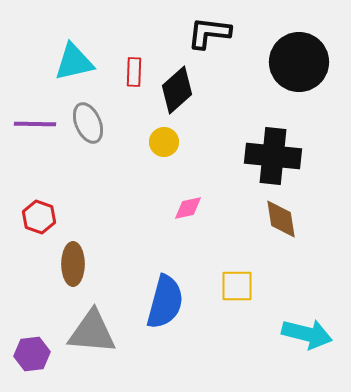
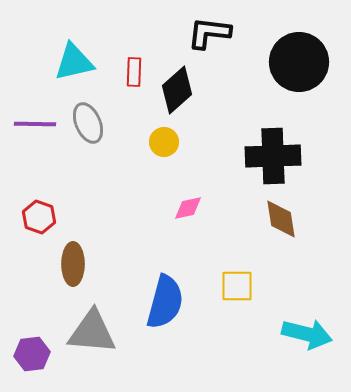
black cross: rotated 8 degrees counterclockwise
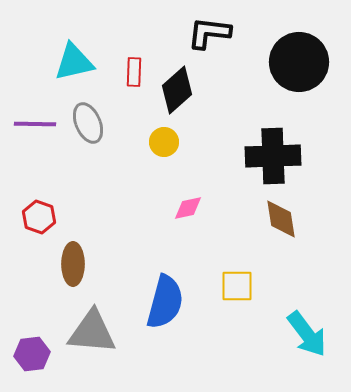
cyan arrow: rotated 39 degrees clockwise
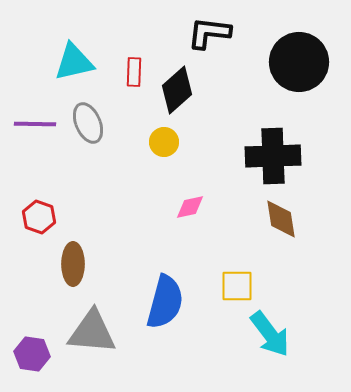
pink diamond: moved 2 px right, 1 px up
cyan arrow: moved 37 px left
purple hexagon: rotated 16 degrees clockwise
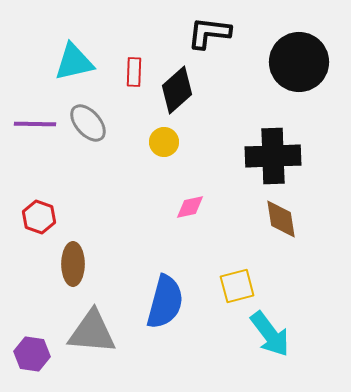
gray ellipse: rotated 18 degrees counterclockwise
yellow square: rotated 15 degrees counterclockwise
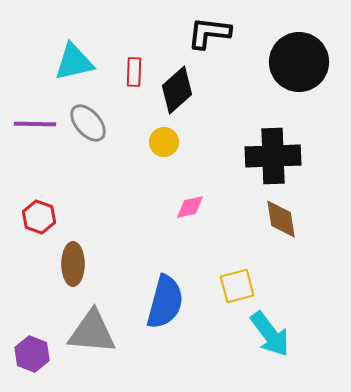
purple hexagon: rotated 12 degrees clockwise
